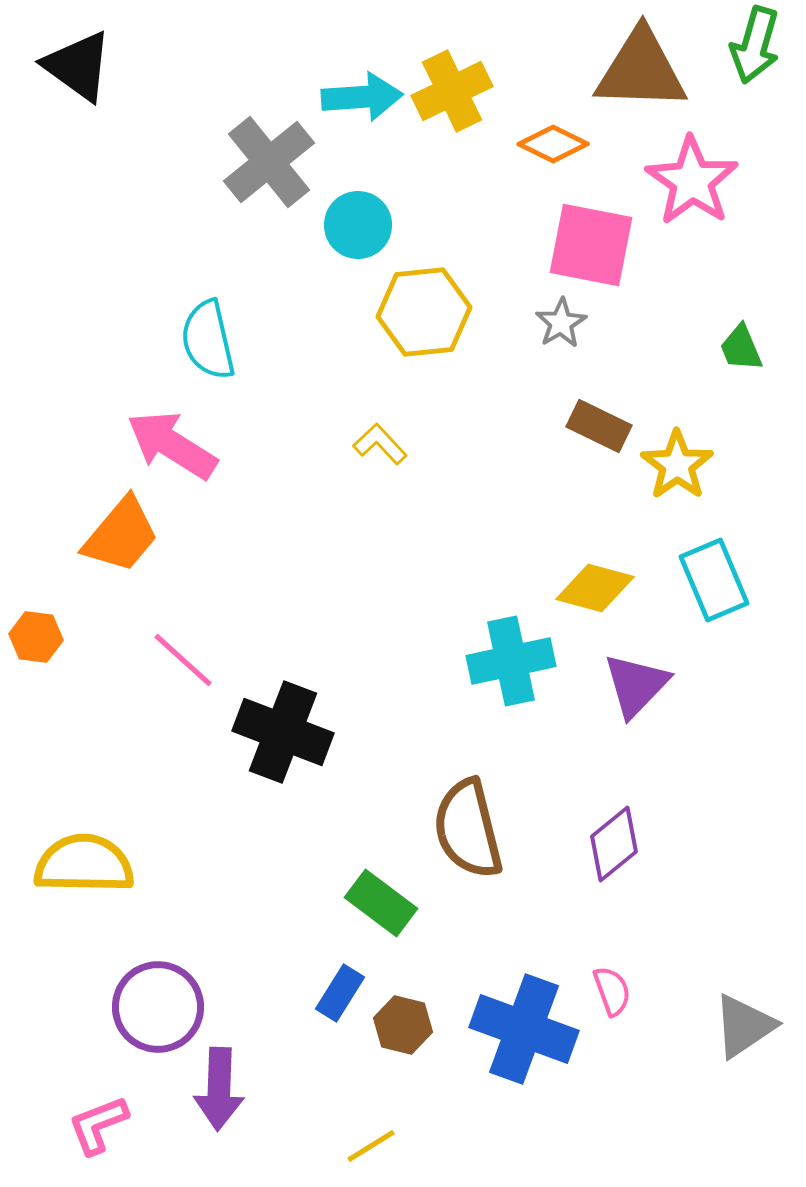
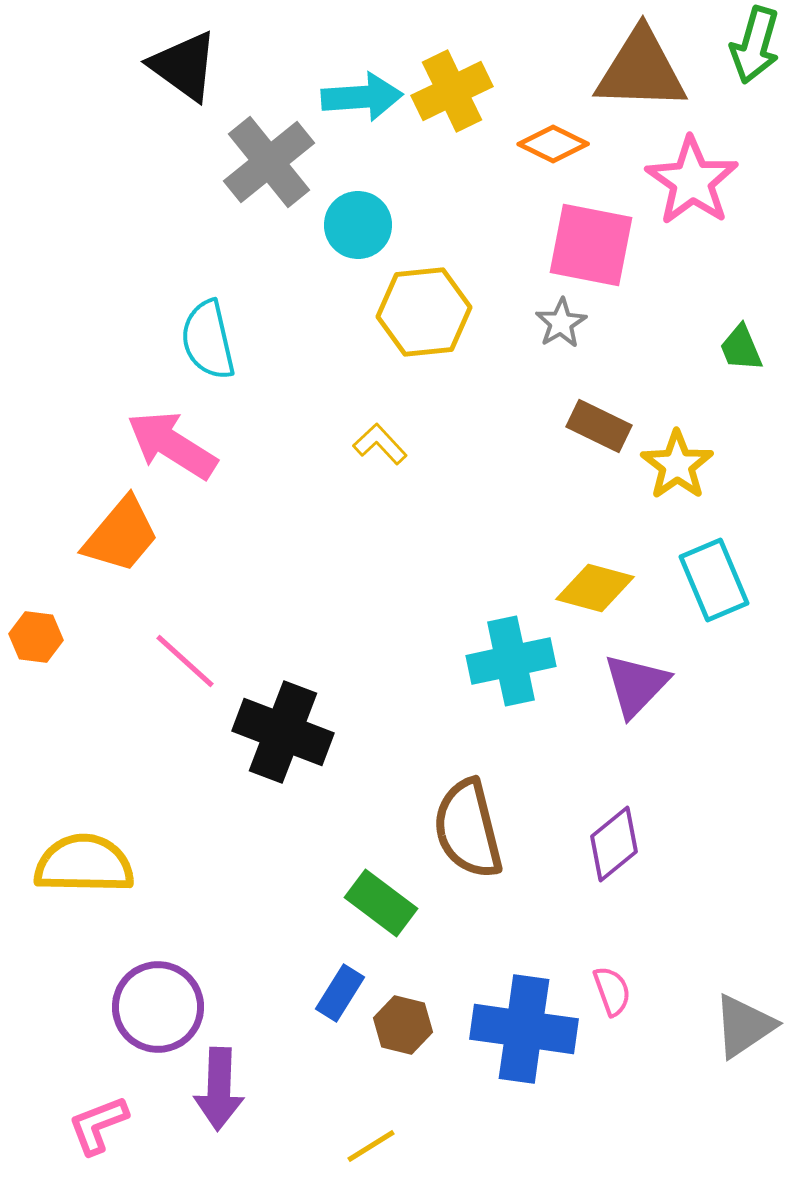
black triangle: moved 106 px right
pink line: moved 2 px right, 1 px down
blue cross: rotated 12 degrees counterclockwise
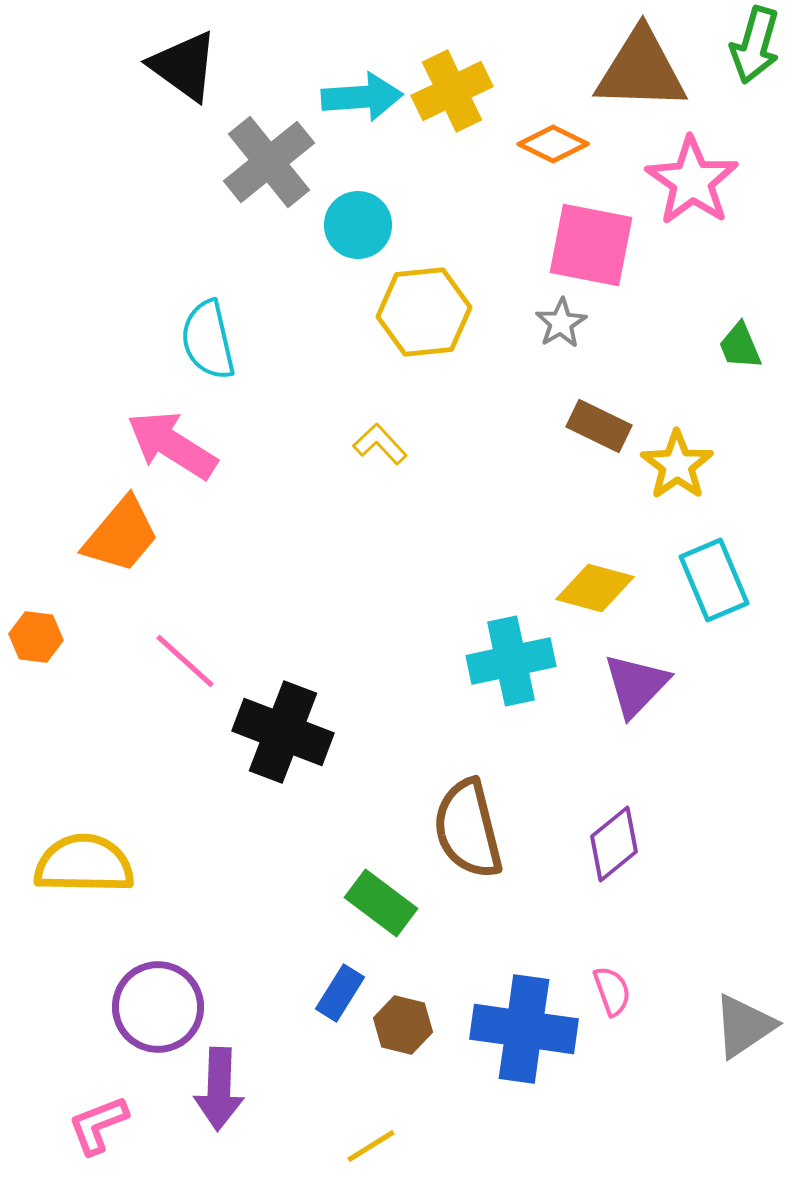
green trapezoid: moved 1 px left, 2 px up
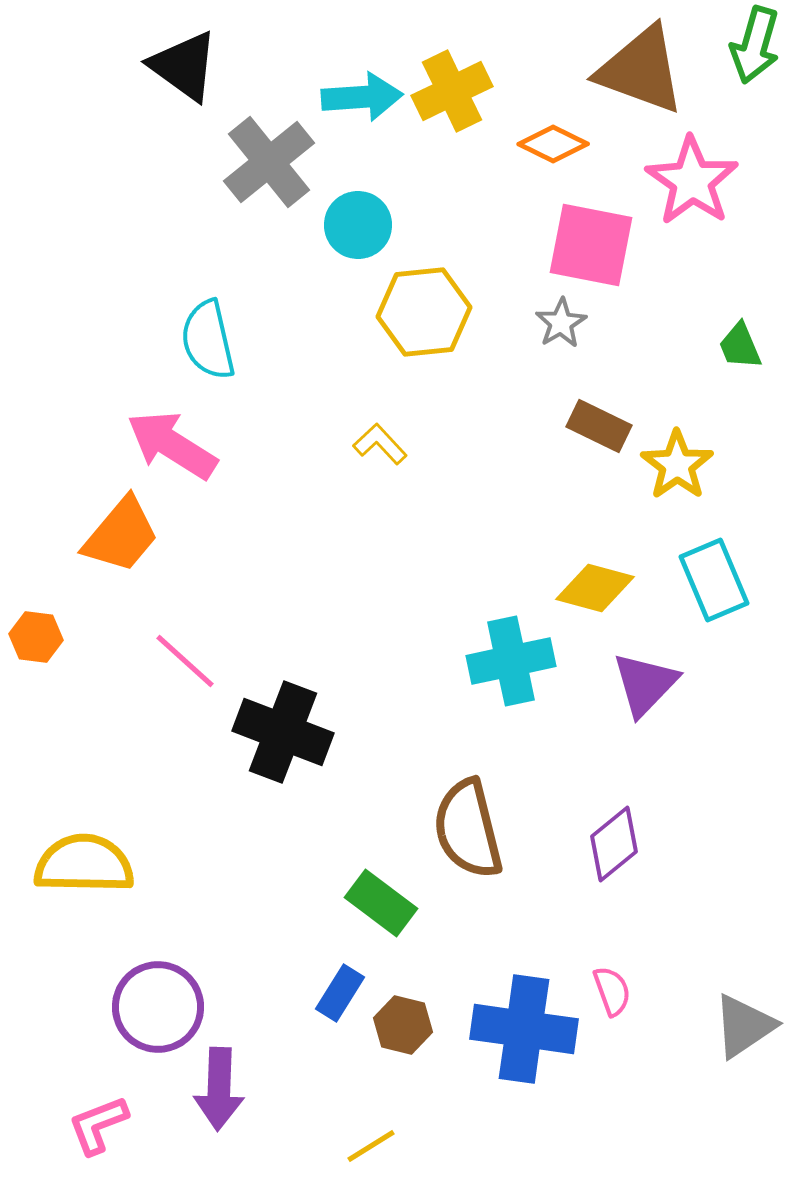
brown triangle: rotated 18 degrees clockwise
purple triangle: moved 9 px right, 1 px up
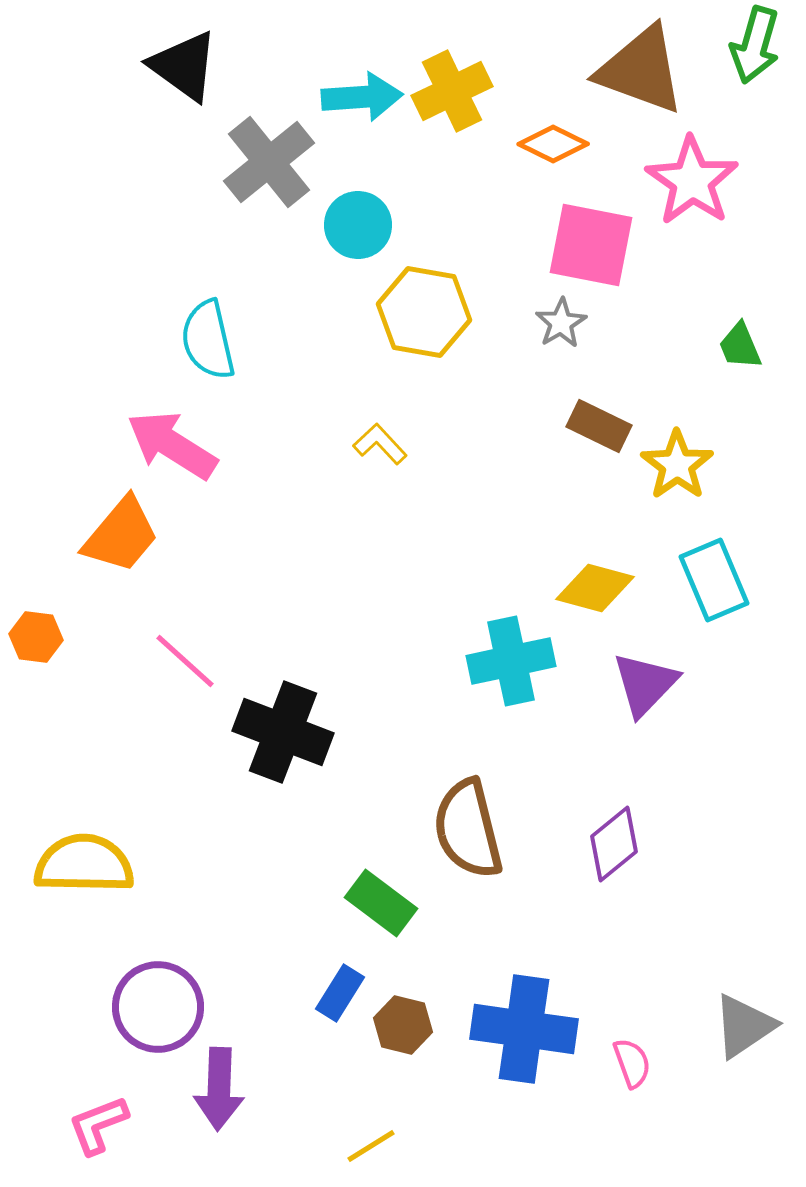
yellow hexagon: rotated 16 degrees clockwise
pink semicircle: moved 20 px right, 72 px down
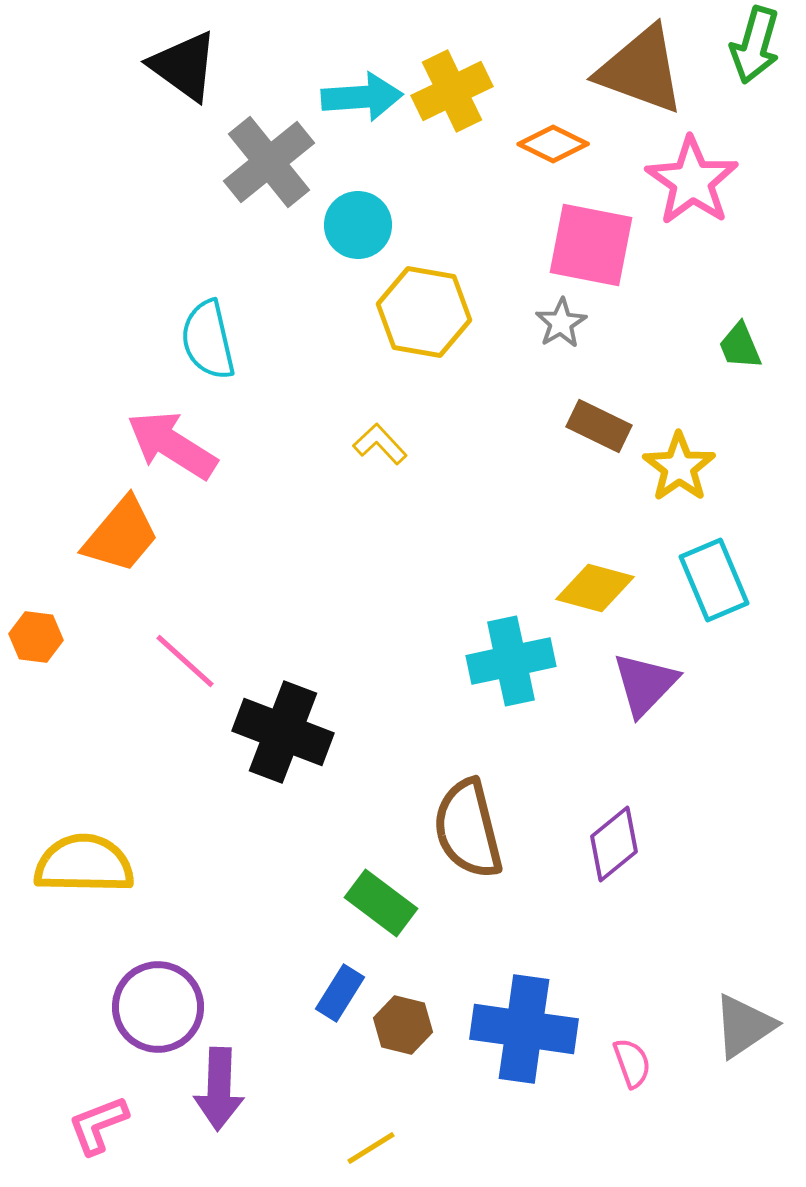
yellow star: moved 2 px right, 2 px down
yellow line: moved 2 px down
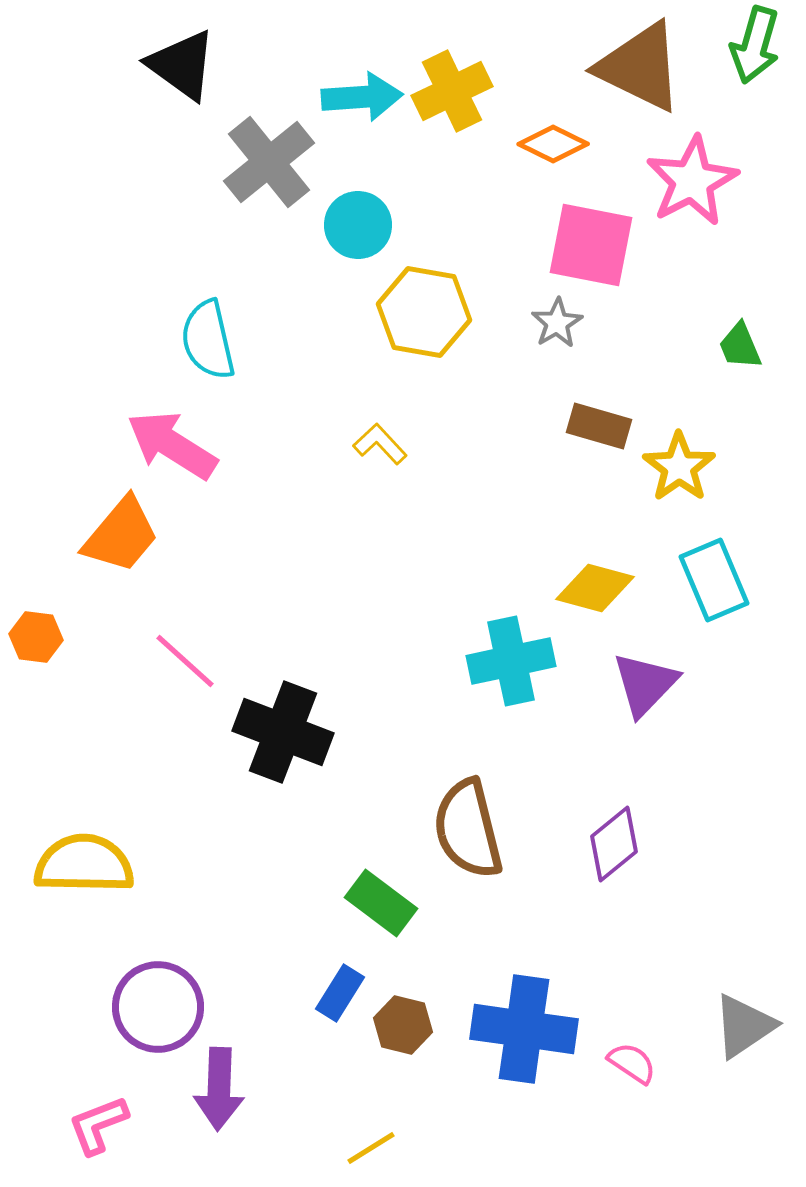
black triangle: moved 2 px left, 1 px up
brown triangle: moved 1 px left, 3 px up; rotated 6 degrees clockwise
pink star: rotated 10 degrees clockwise
gray star: moved 4 px left
brown rectangle: rotated 10 degrees counterclockwise
pink semicircle: rotated 36 degrees counterclockwise
